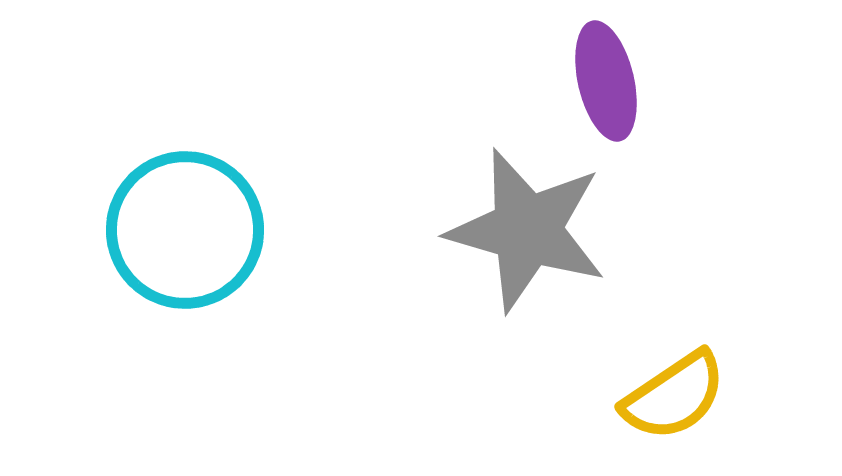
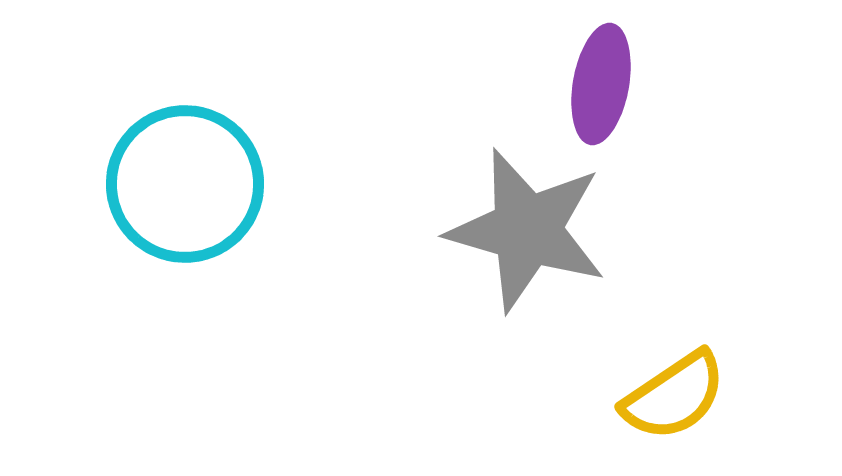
purple ellipse: moved 5 px left, 3 px down; rotated 23 degrees clockwise
cyan circle: moved 46 px up
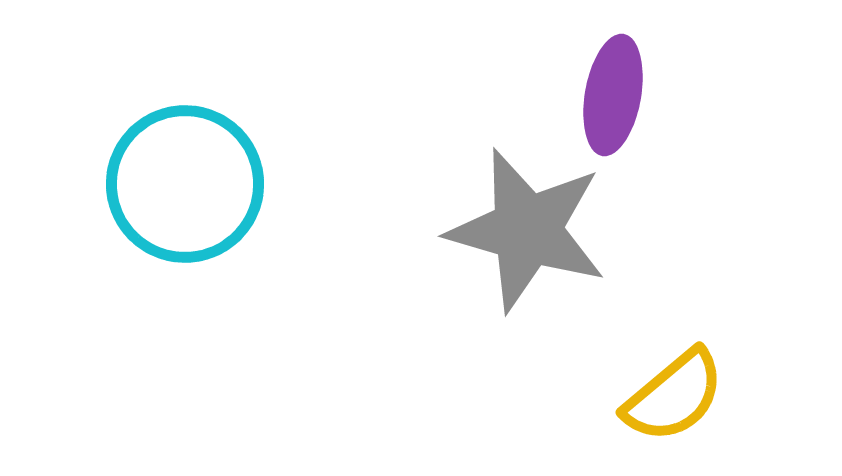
purple ellipse: moved 12 px right, 11 px down
yellow semicircle: rotated 6 degrees counterclockwise
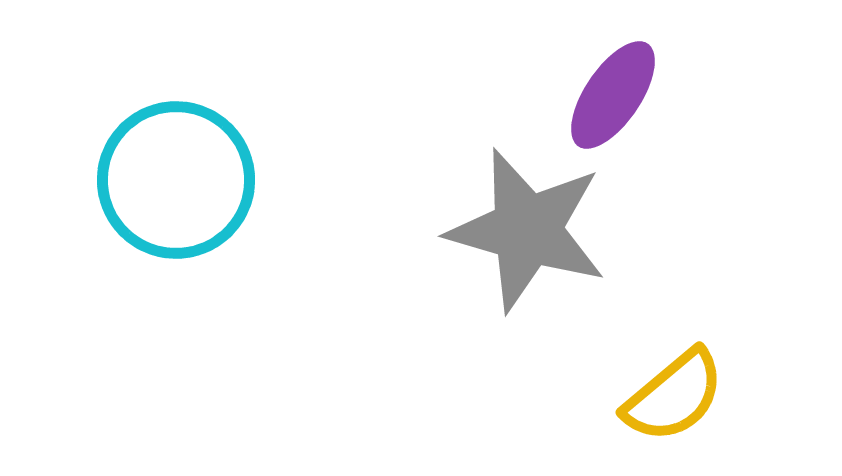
purple ellipse: rotated 24 degrees clockwise
cyan circle: moved 9 px left, 4 px up
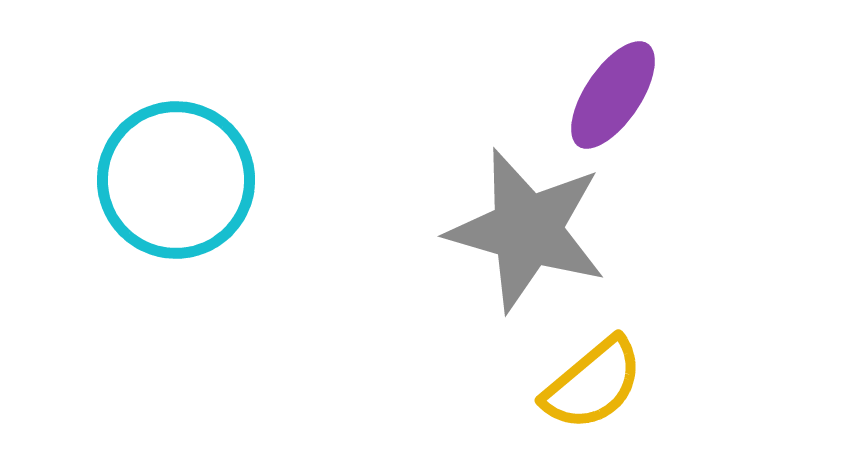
yellow semicircle: moved 81 px left, 12 px up
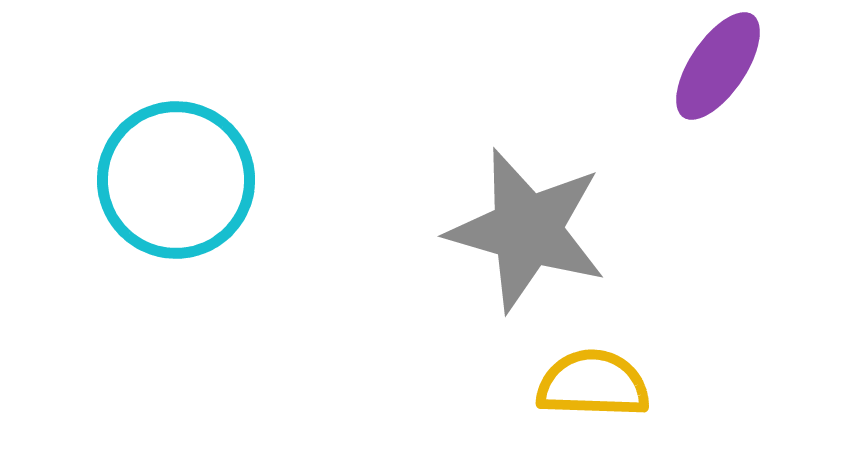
purple ellipse: moved 105 px right, 29 px up
yellow semicircle: rotated 138 degrees counterclockwise
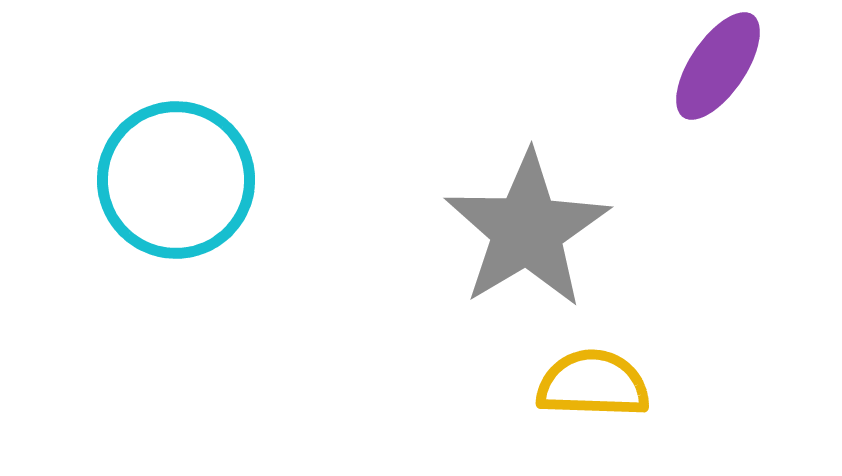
gray star: rotated 25 degrees clockwise
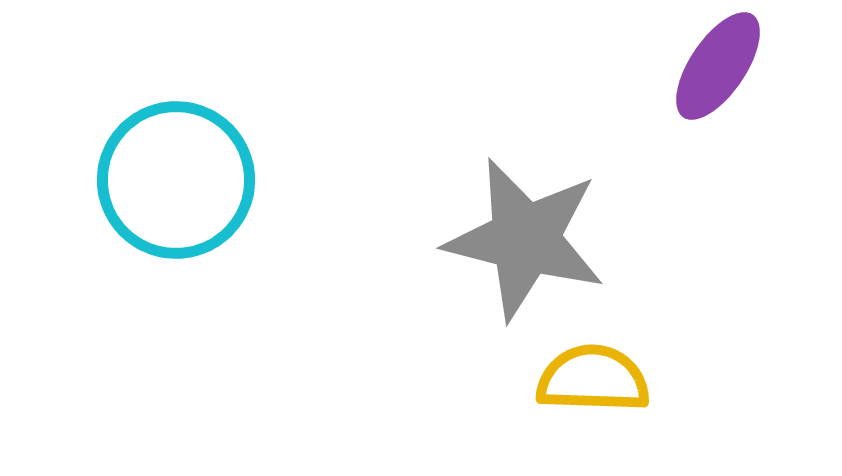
gray star: moved 2 px left, 9 px down; rotated 27 degrees counterclockwise
yellow semicircle: moved 5 px up
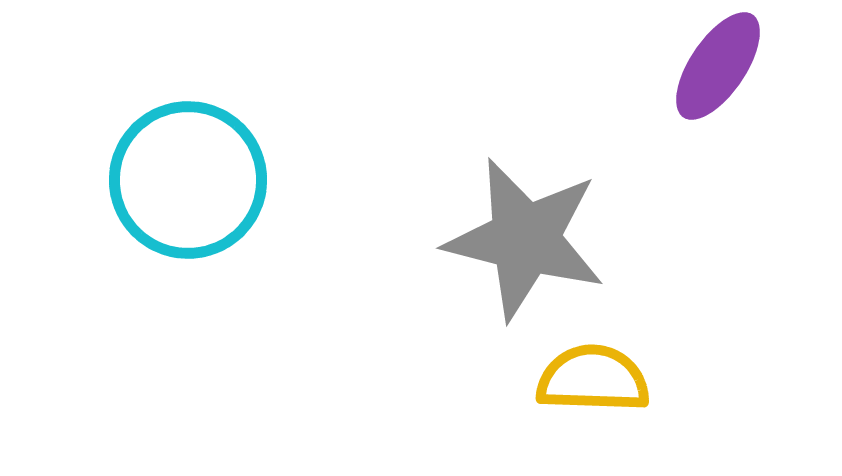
cyan circle: moved 12 px right
